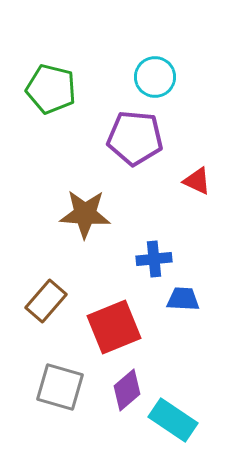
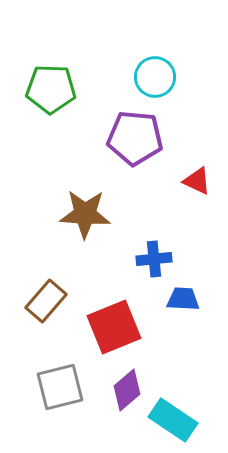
green pentagon: rotated 12 degrees counterclockwise
gray square: rotated 30 degrees counterclockwise
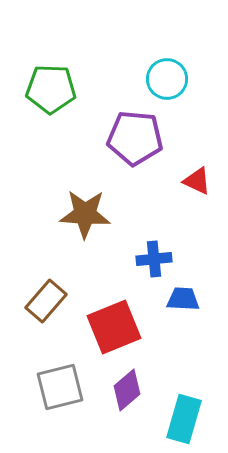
cyan circle: moved 12 px right, 2 px down
cyan rectangle: moved 11 px right, 1 px up; rotated 72 degrees clockwise
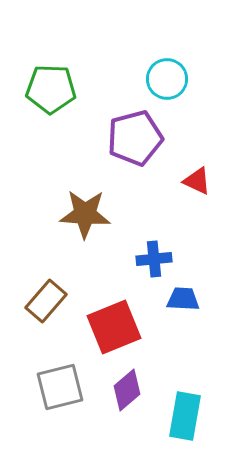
purple pentagon: rotated 20 degrees counterclockwise
cyan rectangle: moved 1 px right, 3 px up; rotated 6 degrees counterclockwise
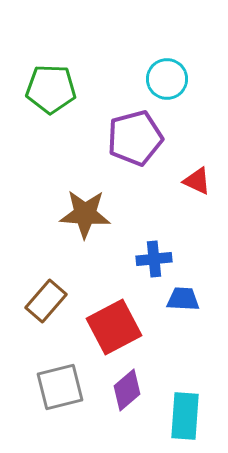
red square: rotated 6 degrees counterclockwise
cyan rectangle: rotated 6 degrees counterclockwise
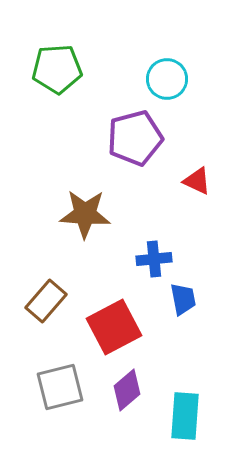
green pentagon: moved 6 px right, 20 px up; rotated 6 degrees counterclockwise
blue trapezoid: rotated 76 degrees clockwise
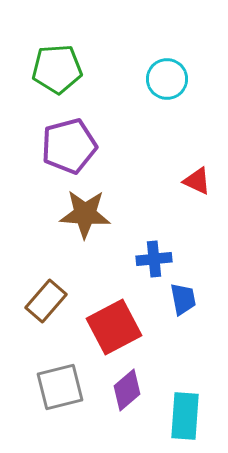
purple pentagon: moved 66 px left, 8 px down
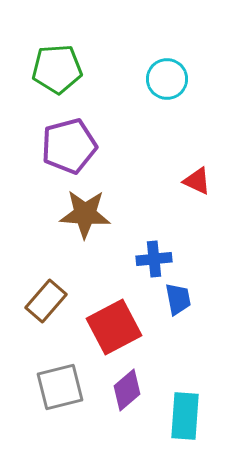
blue trapezoid: moved 5 px left
